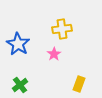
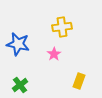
yellow cross: moved 2 px up
blue star: rotated 20 degrees counterclockwise
yellow rectangle: moved 3 px up
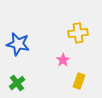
yellow cross: moved 16 px right, 6 px down
pink star: moved 9 px right, 6 px down
green cross: moved 3 px left, 2 px up
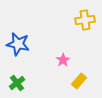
yellow cross: moved 7 px right, 13 px up
yellow rectangle: rotated 21 degrees clockwise
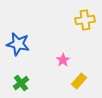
green cross: moved 4 px right
